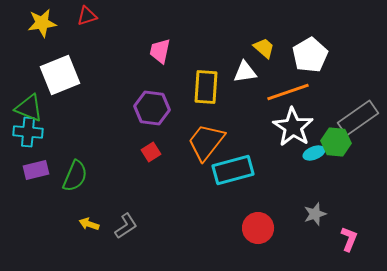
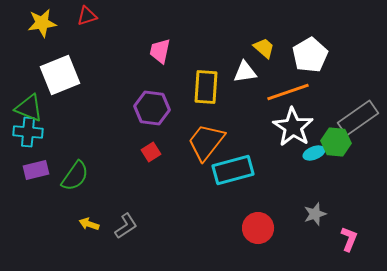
green semicircle: rotated 12 degrees clockwise
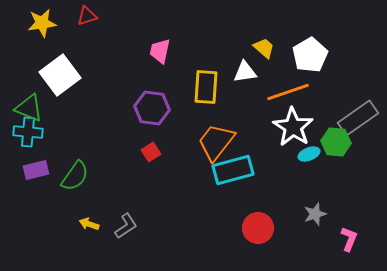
white square: rotated 15 degrees counterclockwise
orange trapezoid: moved 10 px right
cyan ellipse: moved 5 px left, 1 px down
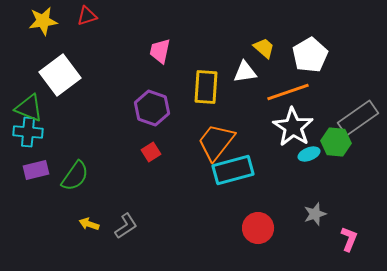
yellow star: moved 1 px right, 2 px up
purple hexagon: rotated 12 degrees clockwise
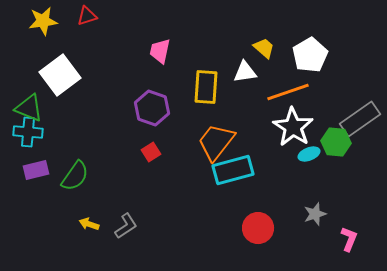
gray rectangle: moved 2 px right, 1 px down
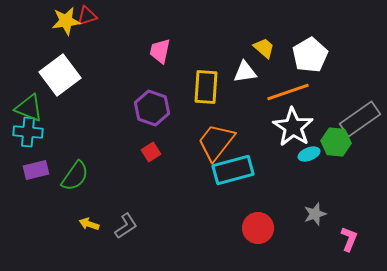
yellow star: moved 23 px right
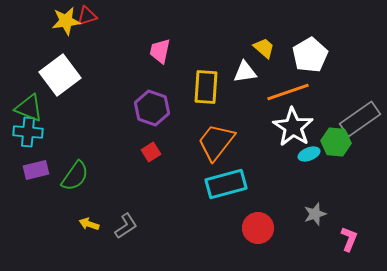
cyan rectangle: moved 7 px left, 14 px down
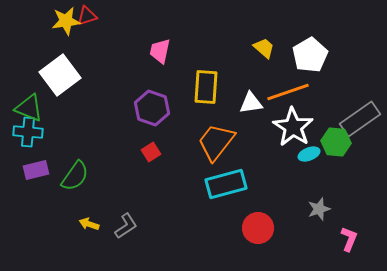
white triangle: moved 6 px right, 31 px down
gray star: moved 4 px right, 5 px up
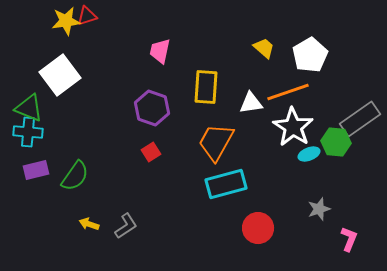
orange trapezoid: rotated 9 degrees counterclockwise
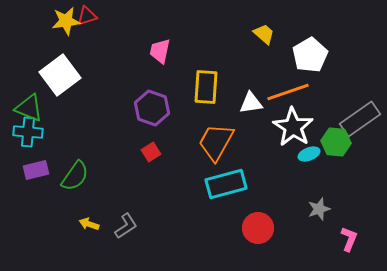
yellow trapezoid: moved 14 px up
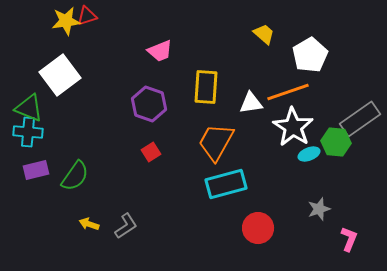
pink trapezoid: rotated 124 degrees counterclockwise
purple hexagon: moved 3 px left, 4 px up
